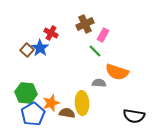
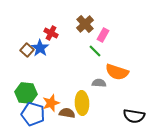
brown cross: rotated 18 degrees counterclockwise
blue pentagon: rotated 25 degrees counterclockwise
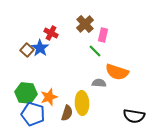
pink rectangle: rotated 16 degrees counterclockwise
orange star: moved 2 px left, 6 px up
brown semicircle: rotated 98 degrees clockwise
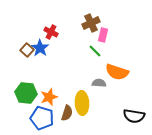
brown cross: moved 6 px right, 1 px up; rotated 18 degrees clockwise
red cross: moved 1 px up
blue pentagon: moved 9 px right, 4 px down
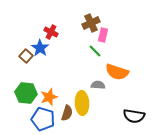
brown square: moved 1 px left, 6 px down
gray semicircle: moved 1 px left, 2 px down
blue pentagon: moved 1 px right, 1 px down
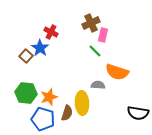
black semicircle: moved 4 px right, 3 px up
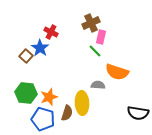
pink rectangle: moved 2 px left, 2 px down
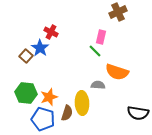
brown cross: moved 27 px right, 11 px up
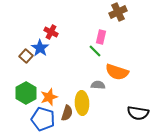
green hexagon: rotated 25 degrees clockwise
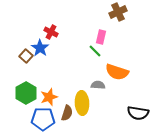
blue pentagon: rotated 15 degrees counterclockwise
